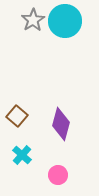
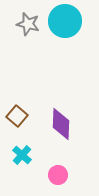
gray star: moved 5 px left, 4 px down; rotated 25 degrees counterclockwise
purple diamond: rotated 12 degrees counterclockwise
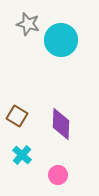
cyan circle: moved 4 px left, 19 px down
brown square: rotated 10 degrees counterclockwise
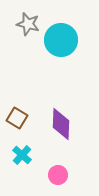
brown square: moved 2 px down
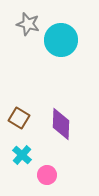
brown square: moved 2 px right
pink circle: moved 11 px left
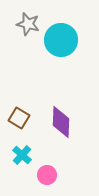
purple diamond: moved 2 px up
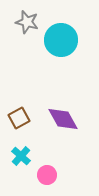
gray star: moved 1 px left, 2 px up
brown square: rotated 30 degrees clockwise
purple diamond: moved 2 px right, 3 px up; rotated 32 degrees counterclockwise
cyan cross: moved 1 px left, 1 px down
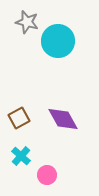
cyan circle: moved 3 px left, 1 px down
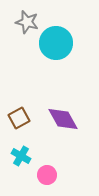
cyan circle: moved 2 px left, 2 px down
cyan cross: rotated 12 degrees counterclockwise
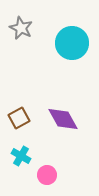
gray star: moved 6 px left, 6 px down; rotated 10 degrees clockwise
cyan circle: moved 16 px right
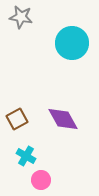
gray star: moved 11 px up; rotated 15 degrees counterclockwise
brown square: moved 2 px left, 1 px down
cyan cross: moved 5 px right
pink circle: moved 6 px left, 5 px down
